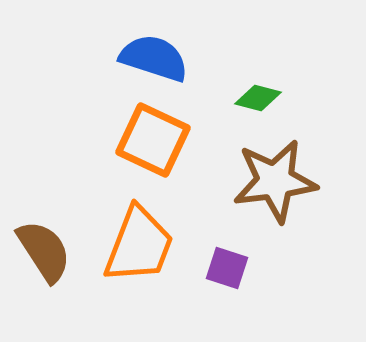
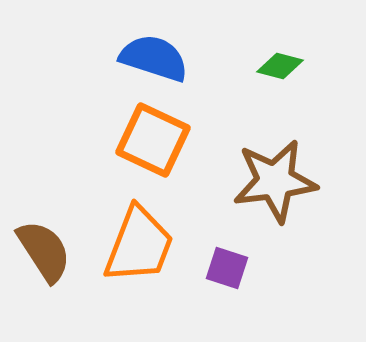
green diamond: moved 22 px right, 32 px up
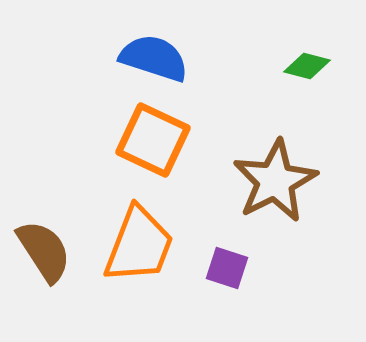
green diamond: moved 27 px right
brown star: rotated 20 degrees counterclockwise
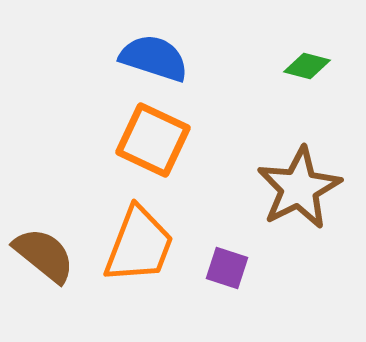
brown star: moved 24 px right, 7 px down
brown semicircle: moved 4 px down; rotated 18 degrees counterclockwise
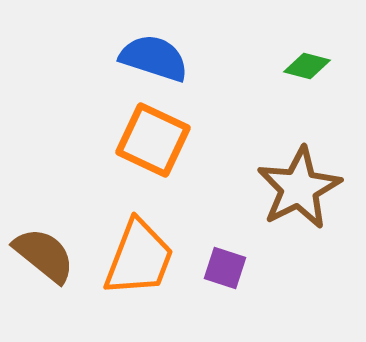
orange trapezoid: moved 13 px down
purple square: moved 2 px left
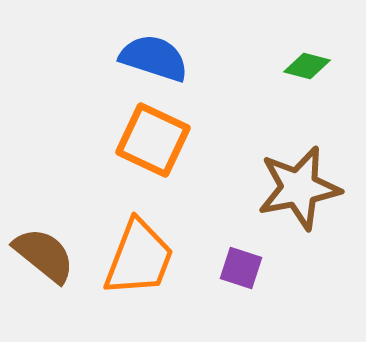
brown star: rotated 16 degrees clockwise
purple square: moved 16 px right
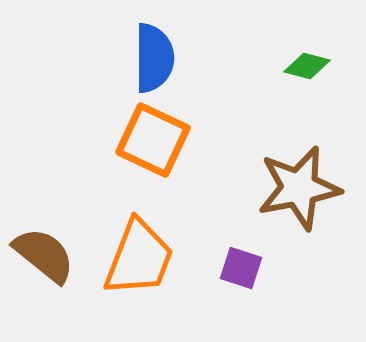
blue semicircle: rotated 72 degrees clockwise
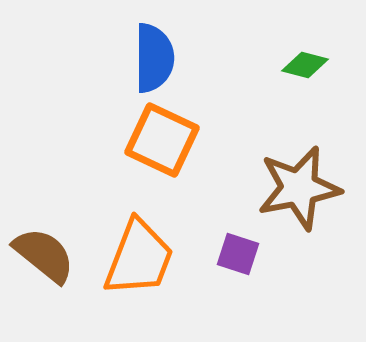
green diamond: moved 2 px left, 1 px up
orange square: moved 9 px right
purple square: moved 3 px left, 14 px up
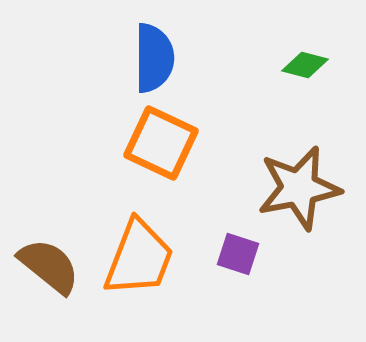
orange square: moved 1 px left, 3 px down
brown semicircle: moved 5 px right, 11 px down
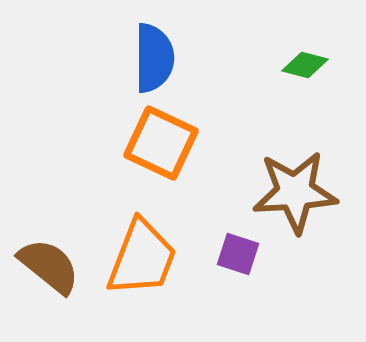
brown star: moved 4 px left, 4 px down; rotated 8 degrees clockwise
orange trapezoid: moved 3 px right
